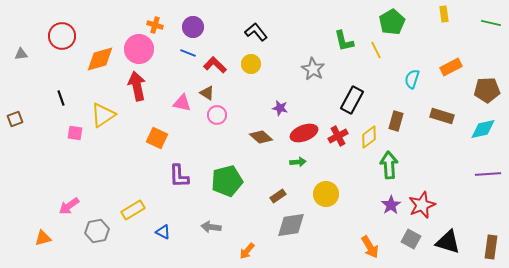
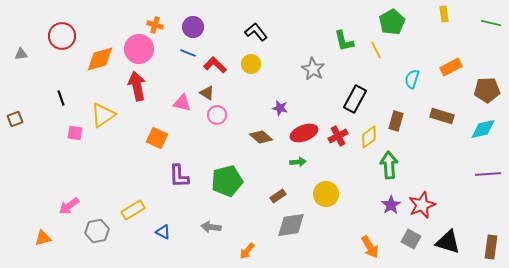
black rectangle at (352, 100): moved 3 px right, 1 px up
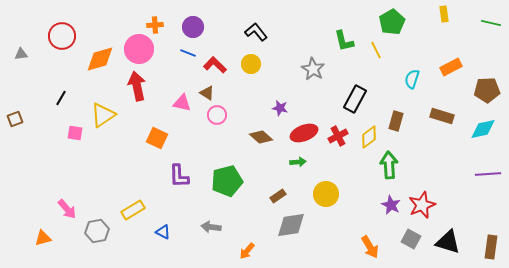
orange cross at (155, 25): rotated 21 degrees counterclockwise
black line at (61, 98): rotated 49 degrees clockwise
purple star at (391, 205): rotated 12 degrees counterclockwise
pink arrow at (69, 206): moved 2 px left, 3 px down; rotated 95 degrees counterclockwise
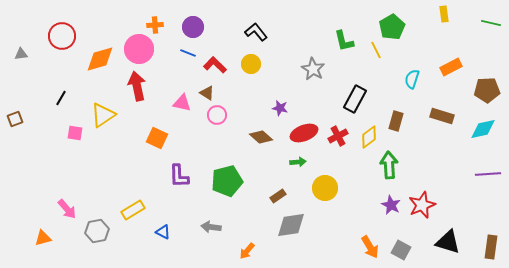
green pentagon at (392, 22): moved 5 px down
yellow circle at (326, 194): moved 1 px left, 6 px up
gray square at (411, 239): moved 10 px left, 11 px down
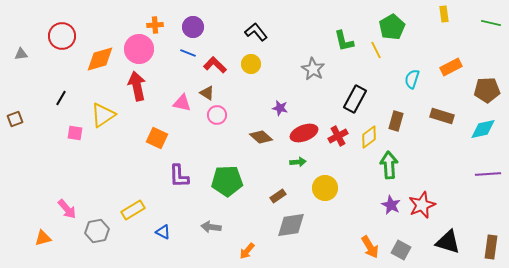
green pentagon at (227, 181): rotated 12 degrees clockwise
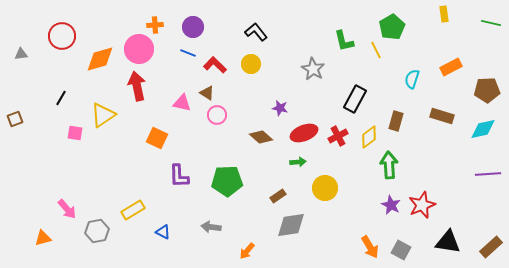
black triangle at (448, 242): rotated 8 degrees counterclockwise
brown rectangle at (491, 247): rotated 40 degrees clockwise
